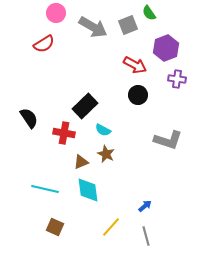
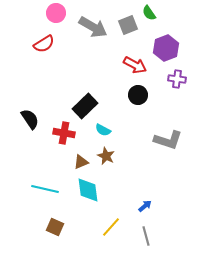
black semicircle: moved 1 px right, 1 px down
brown star: moved 2 px down
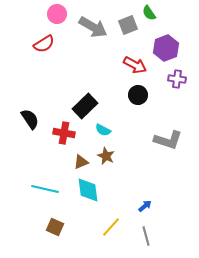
pink circle: moved 1 px right, 1 px down
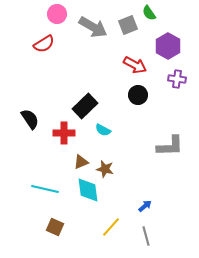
purple hexagon: moved 2 px right, 2 px up; rotated 10 degrees counterclockwise
red cross: rotated 10 degrees counterclockwise
gray L-shape: moved 2 px right, 6 px down; rotated 20 degrees counterclockwise
brown star: moved 1 px left, 13 px down; rotated 12 degrees counterclockwise
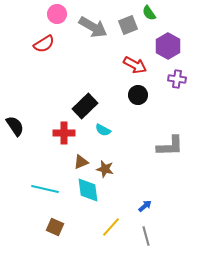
black semicircle: moved 15 px left, 7 px down
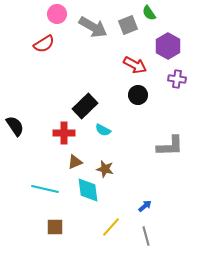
brown triangle: moved 6 px left
brown square: rotated 24 degrees counterclockwise
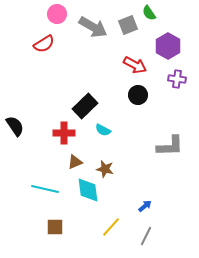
gray line: rotated 42 degrees clockwise
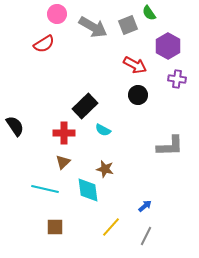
brown triangle: moved 12 px left; rotated 21 degrees counterclockwise
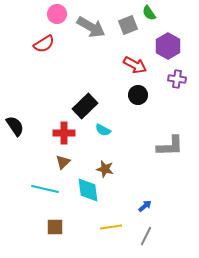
gray arrow: moved 2 px left
yellow line: rotated 40 degrees clockwise
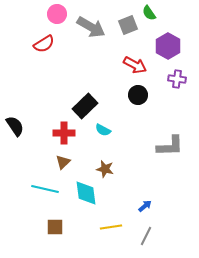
cyan diamond: moved 2 px left, 3 px down
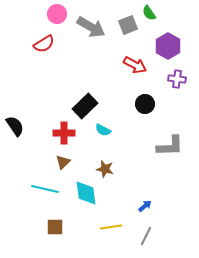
black circle: moved 7 px right, 9 px down
